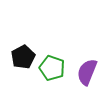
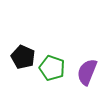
black pentagon: rotated 20 degrees counterclockwise
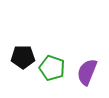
black pentagon: rotated 25 degrees counterclockwise
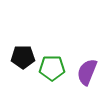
green pentagon: rotated 20 degrees counterclockwise
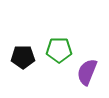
green pentagon: moved 7 px right, 18 px up
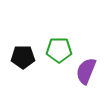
purple semicircle: moved 1 px left, 1 px up
